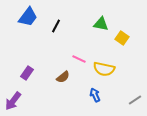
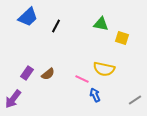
blue trapezoid: rotated 10 degrees clockwise
yellow square: rotated 16 degrees counterclockwise
pink line: moved 3 px right, 20 px down
brown semicircle: moved 15 px left, 3 px up
purple arrow: moved 2 px up
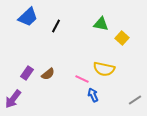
yellow square: rotated 24 degrees clockwise
blue arrow: moved 2 px left
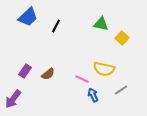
purple rectangle: moved 2 px left, 2 px up
gray line: moved 14 px left, 10 px up
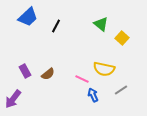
green triangle: rotated 28 degrees clockwise
purple rectangle: rotated 64 degrees counterclockwise
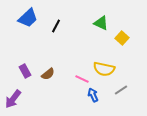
blue trapezoid: moved 1 px down
green triangle: moved 1 px up; rotated 14 degrees counterclockwise
